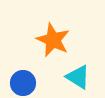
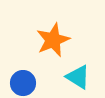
orange star: rotated 24 degrees clockwise
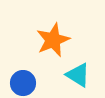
cyan triangle: moved 2 px up
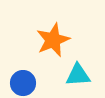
cyan triangle: rotated 36 degrees counterclockwise
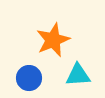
blue circle: moved 6 px right, 5 px up
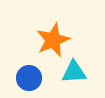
cyan triangle: moved 4 px left, 3 px up
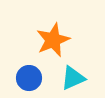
cyan triangle: moved 1 px left, 6 px down; rotated 20 degrees counterclockwise
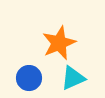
orange star: moved 6 px right, 3 px down
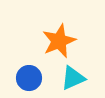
orange star: moved 2 px up
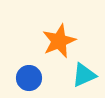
cyan triangle: moved 11 px right, 3 px up
